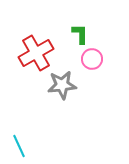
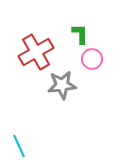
red cross: moved 1 px up
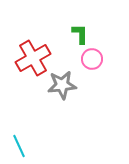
red cross: moved 3 px left, 6 px down
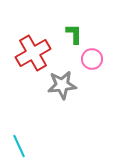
green L-shape: moved 6 px left
red cross: moved 5 px up
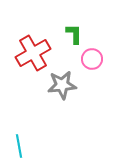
cyan line: rotated 15 degrees clockwise
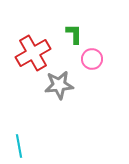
gray star: moved 3 px left
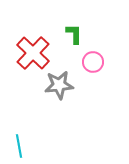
red cross: rotated 16 degrees counterclockwise
pink circle: moved 1 px right, 3 px down
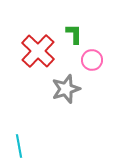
red cross: moved 5 px right, 2 px up
pink circle: moved 1 px left, 2 px up
gray star: moved 7 px right, 4 px down; rotated 12 degrees counterclockwise
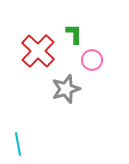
cyan line: moved 1 px left, 2 px up
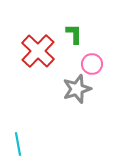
pink circle: moved 4 px down
gray star: moved 11 px right
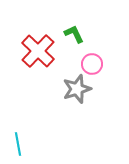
green L-shape: rotated 25 degrees counterclockwise
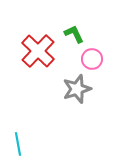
pink circle: moved 5 px up
